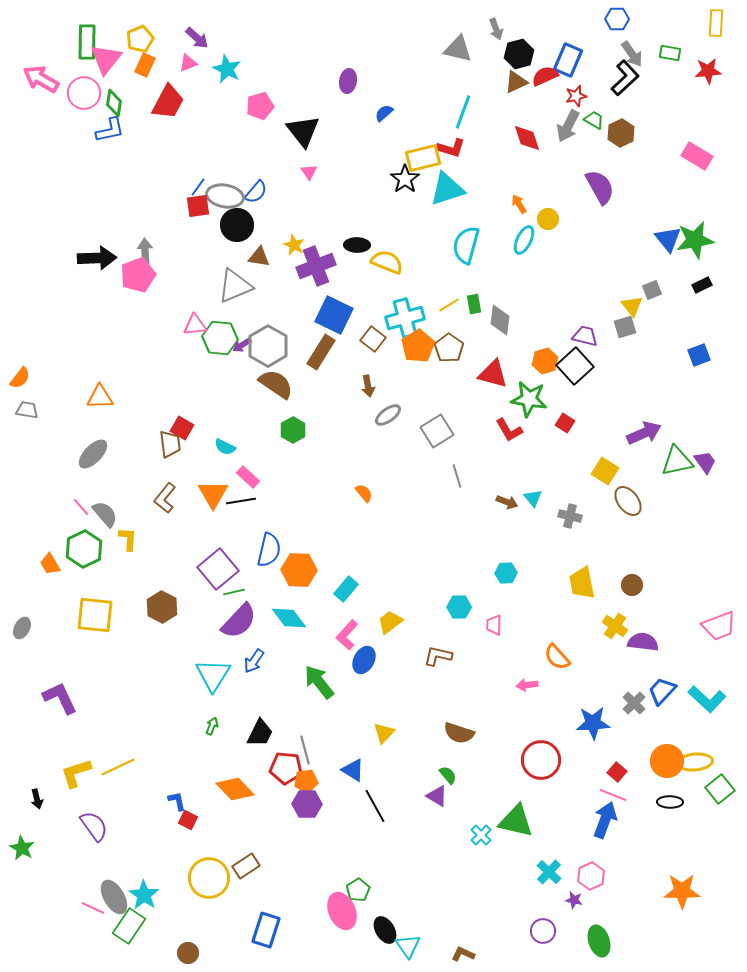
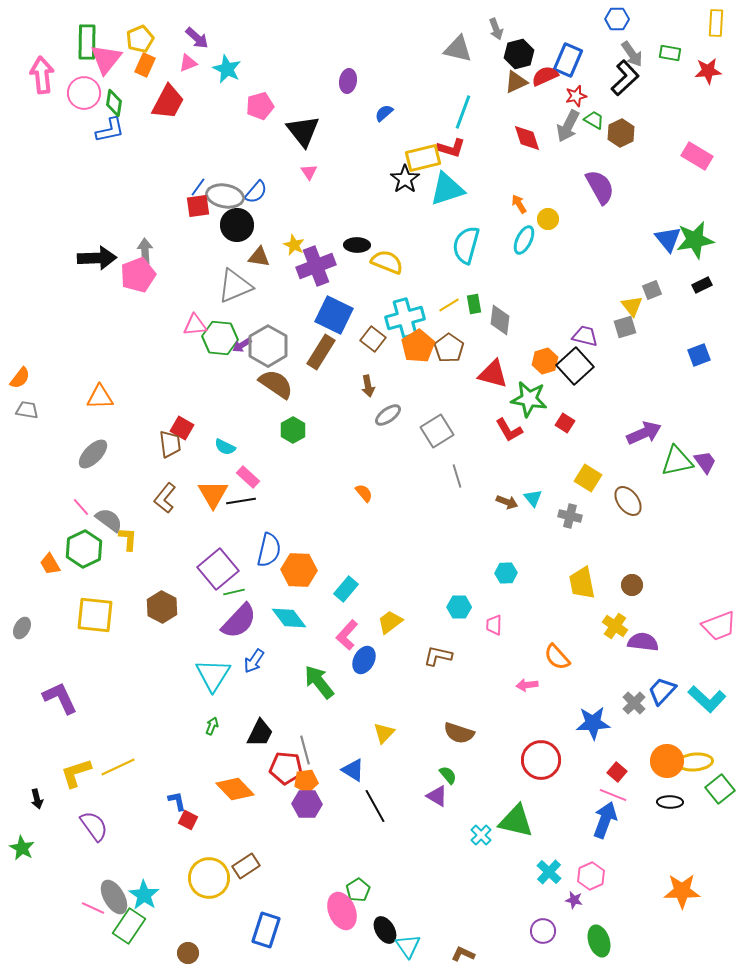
pink arrow at (41, 79): moved 1 px right, 4 px up; rotated 54 degrees clockwise
yellow square at (605, 471): moved 17 px left, 7 px down
gray semicircle at (105, 514): moved 4 px right, 6 px down; rotated 12 degrees counterclockwise
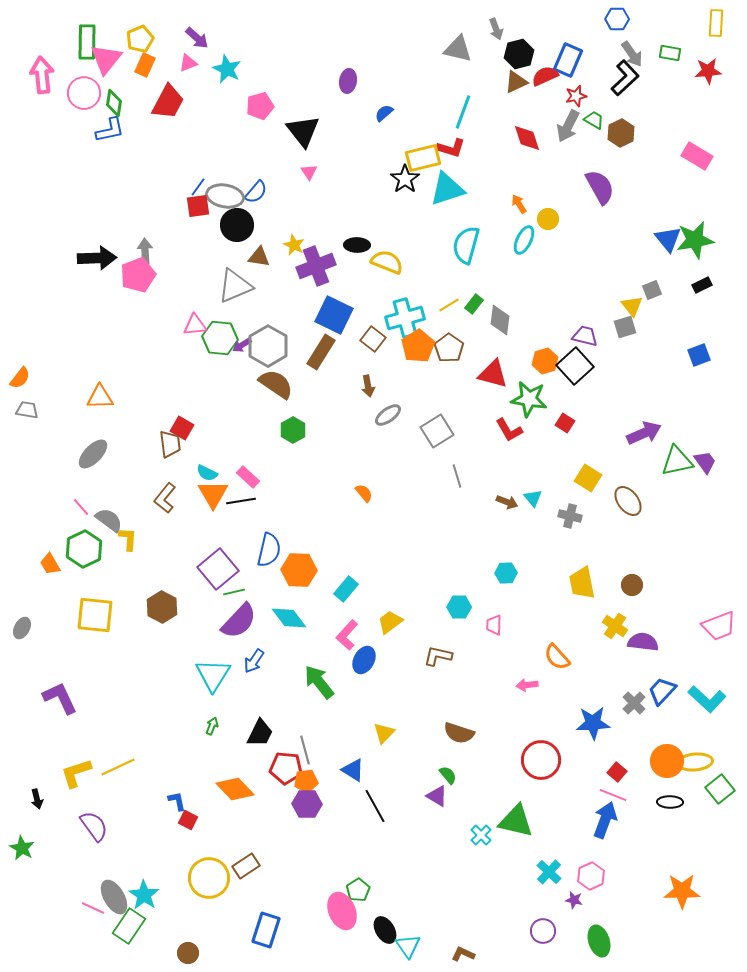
green rectangle at (474, 304): rotated 48 degrees clockwise
cyan semicircle at (225, 447): moved 18 px left, 26 px down
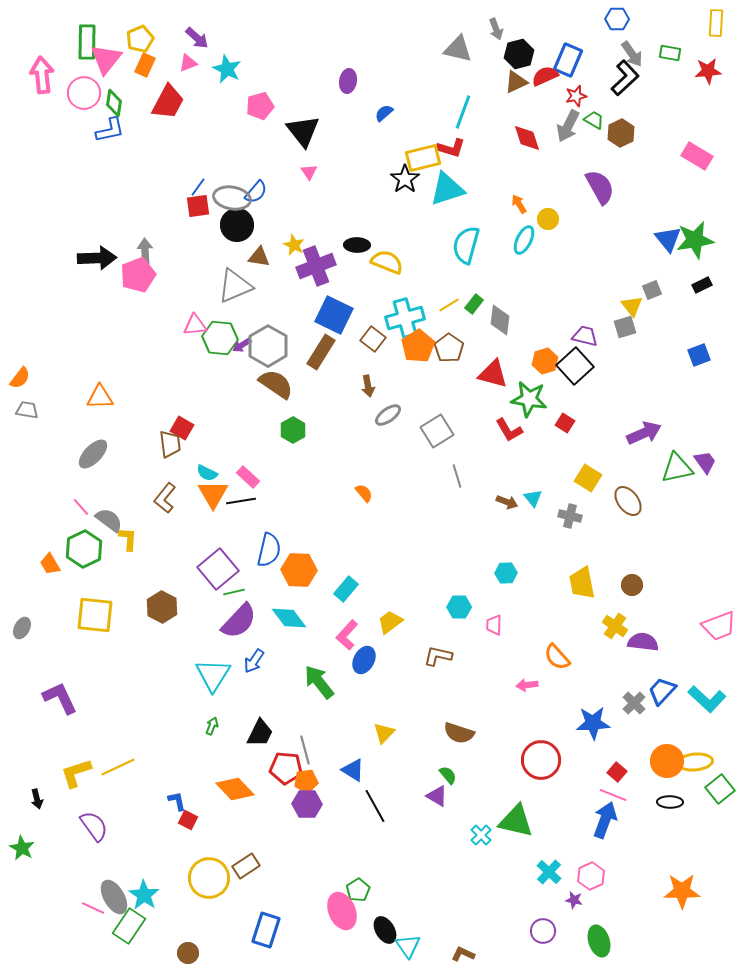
gray ellipse at (225, 196): moved 7 px right, 2 px down
green triangle at (677, 461): moved 7 px down
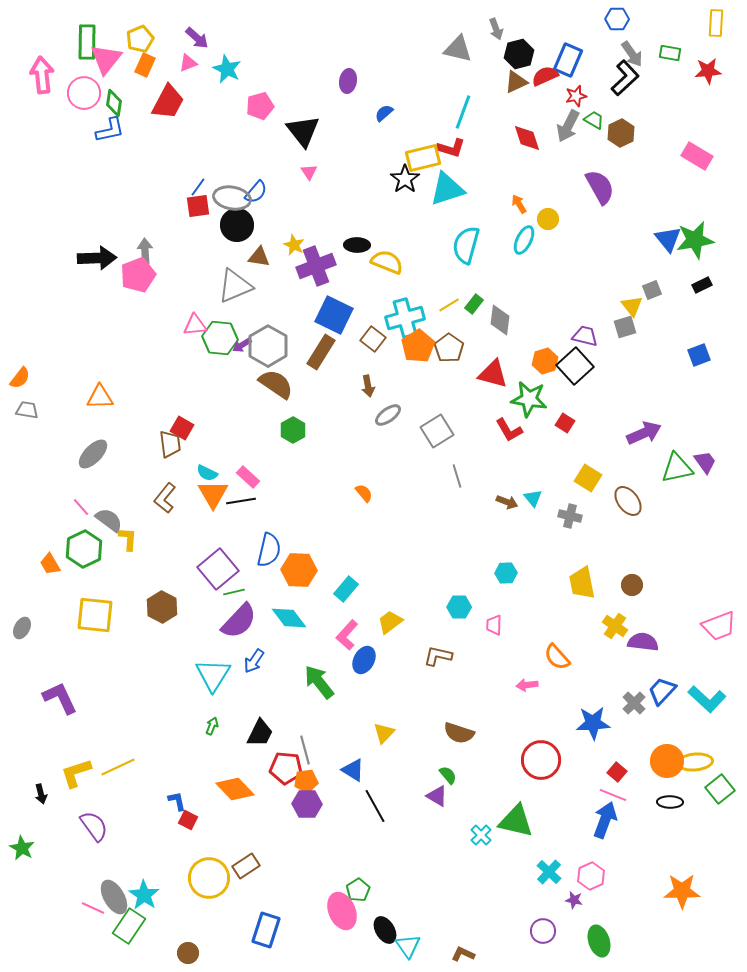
black arrow at (37, 799): moved 4 px right, 5 px up
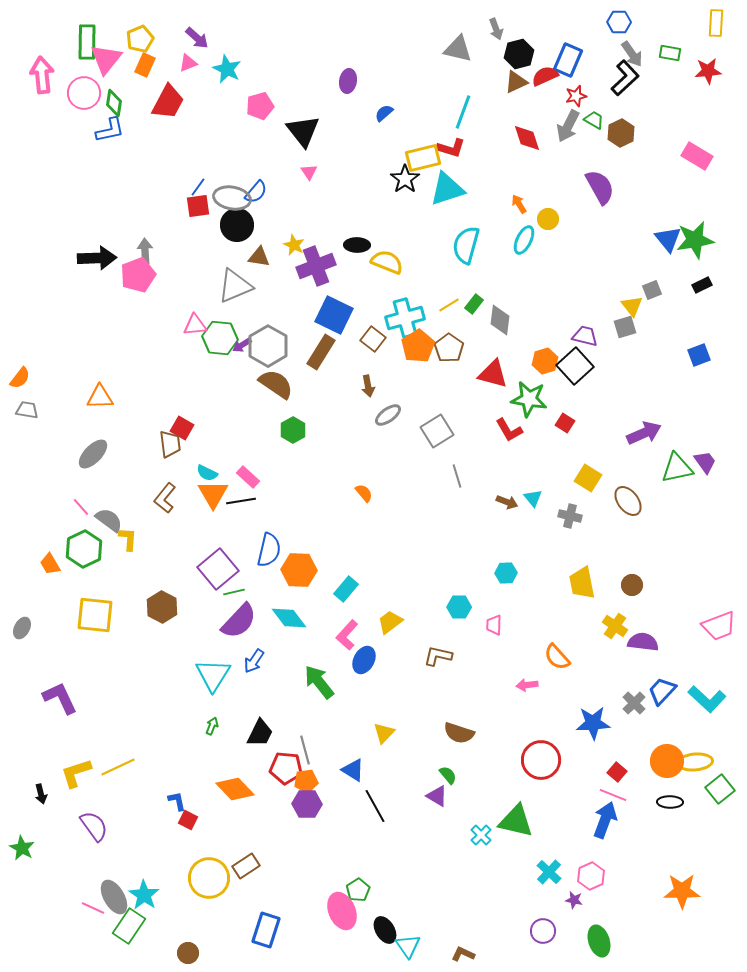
blue hexagon at (617, 19): moved 2 px right, 3 px down
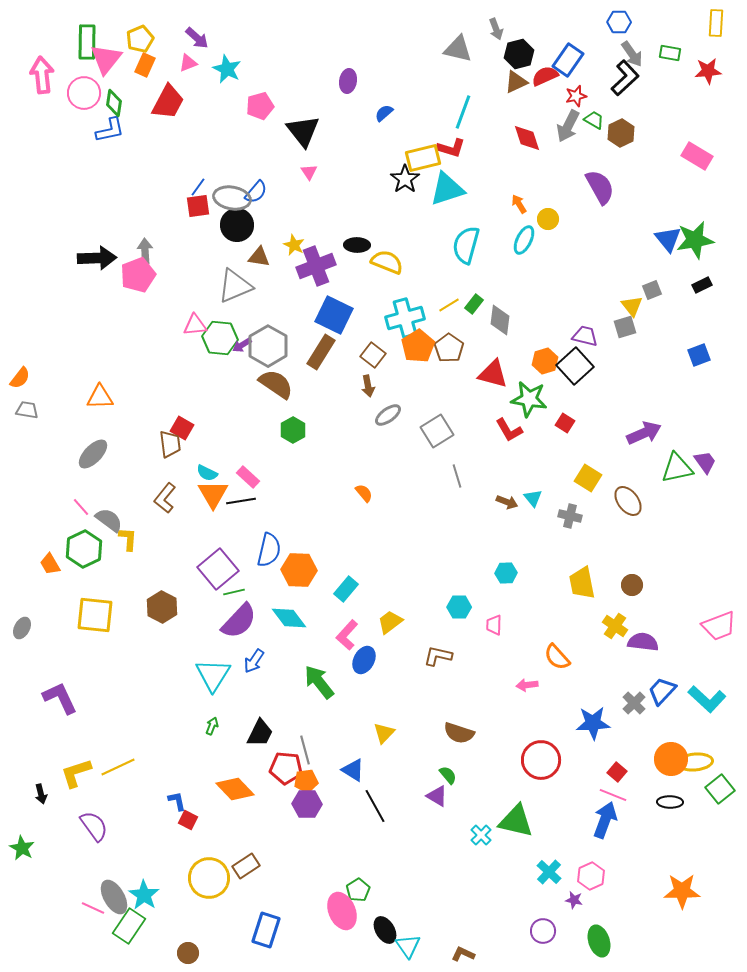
blue rectangle at (568, 60): rotated 12 degrees clockwise
brown square at (373, 339): moved 16 px down
orange circle at (667, 761): moved 4 px right, 2 px up
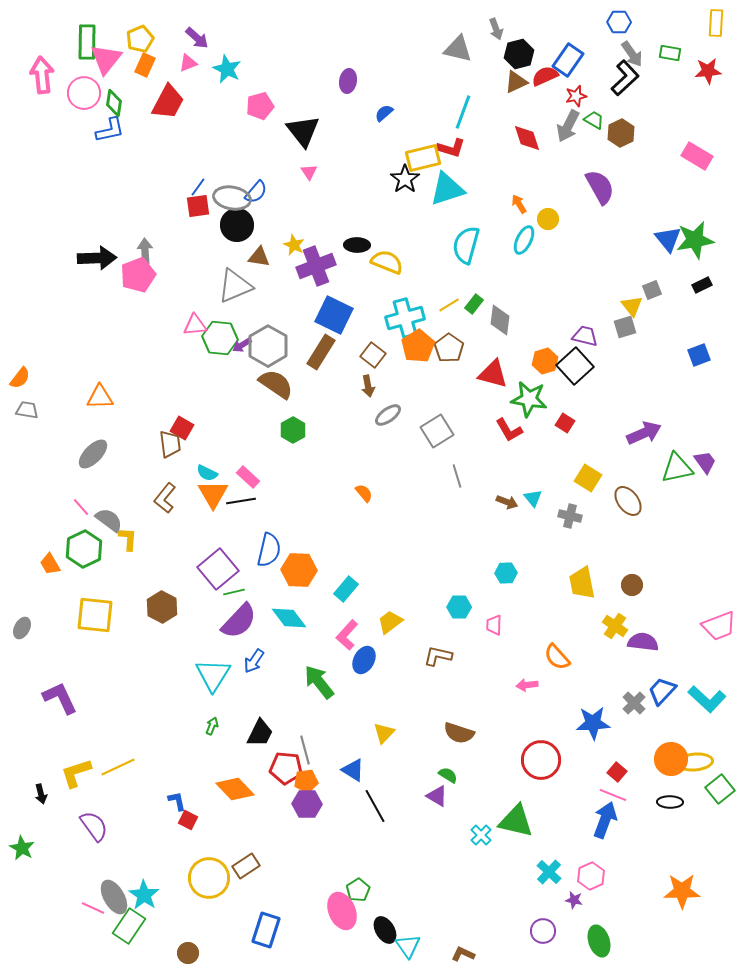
green semicircle at (448, 775): rotated 18 degrees counterclockwise
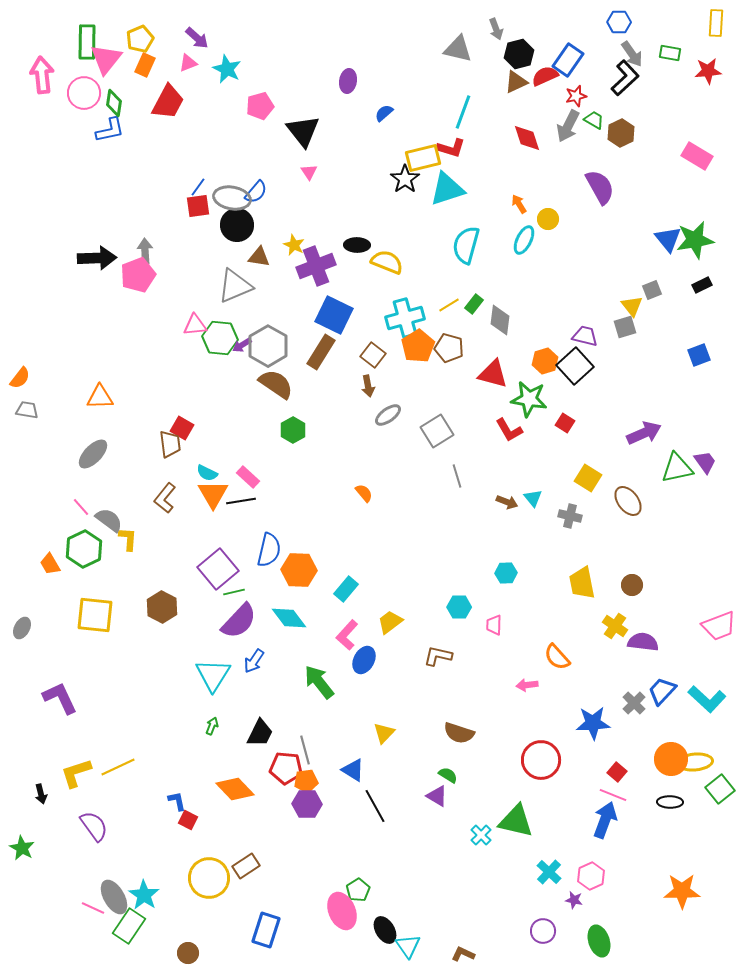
brown pentagon at (449, 348): rotated 20 degrees counterclockwise
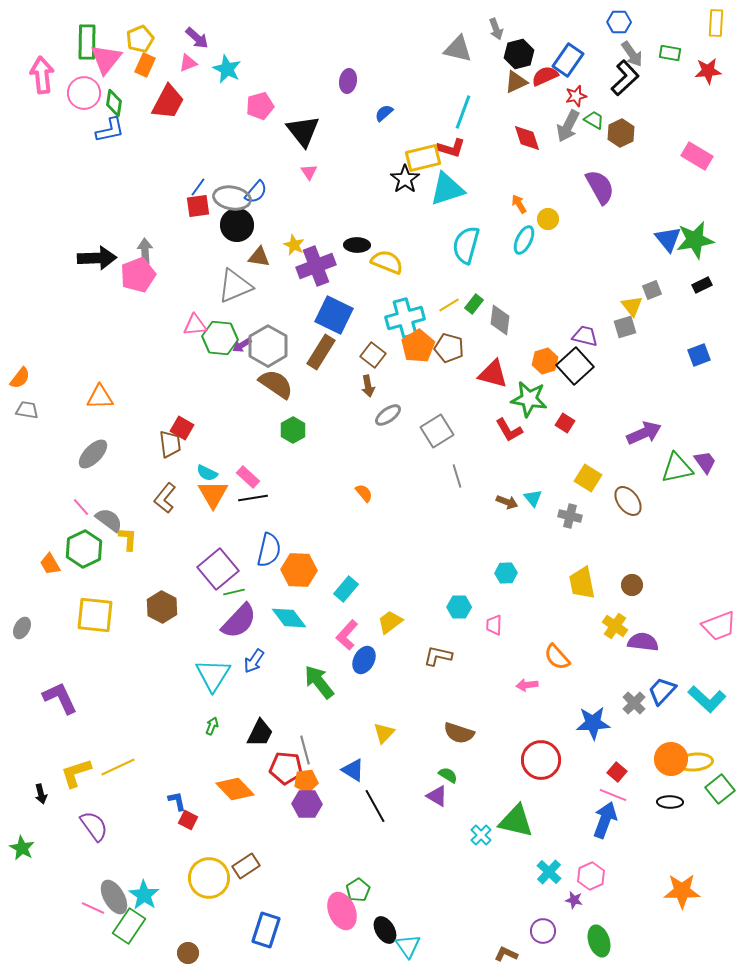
black line at (241, 501): moved 12 px right, 3 px up
brown L-shape at (463, 954): moved 43 px right
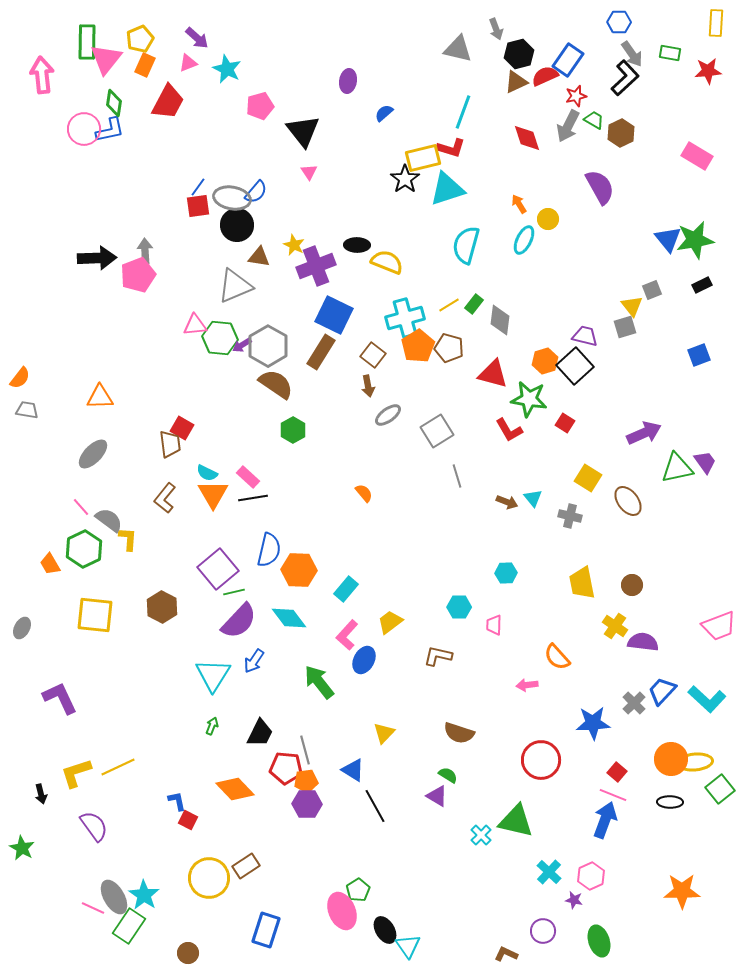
pink circle at (84, 93): moved 36 px down
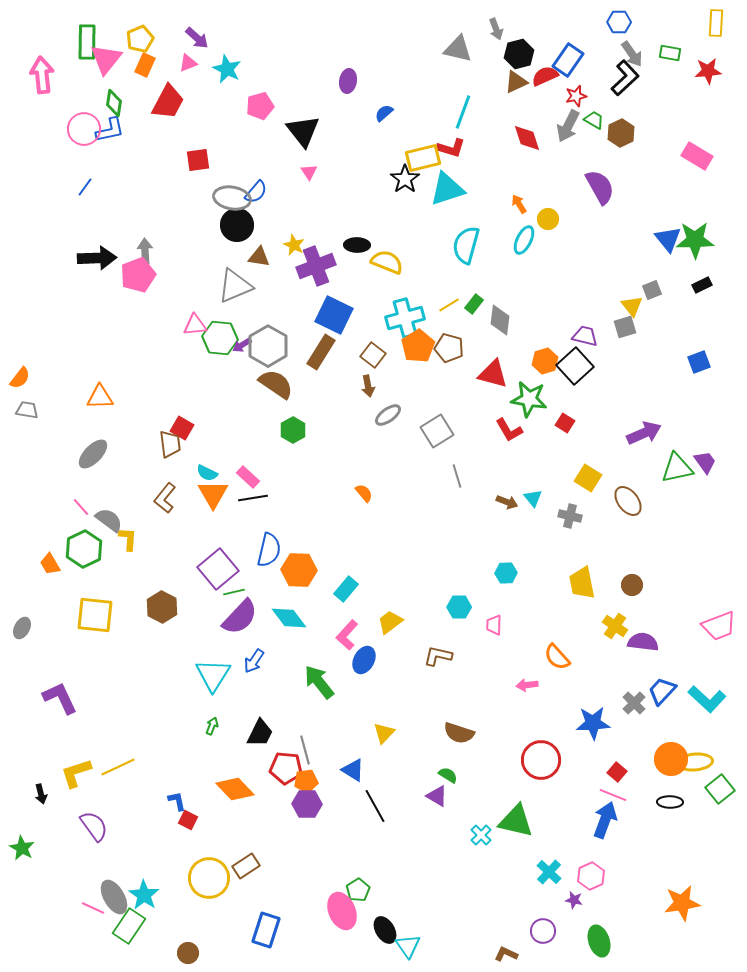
blue line at (198, 187): moved 113 px left
red square at (198, 206): moved 46 px up
green star at (695, 240): rotated 9 degrees clockwise
blue square at (699, 355): moved 7 px down
purple semicircle at (239, 621): moved 1 px right, 4 px up
orange star at (682, 891): moved 12 px down; rotated 9 degrees counterclockwise
